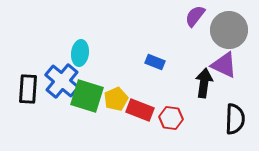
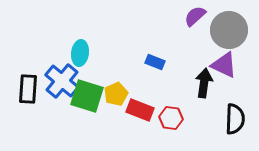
purple semicircle: rotated 10 degrees clockwise
yellow pentagon: moved 5 px up
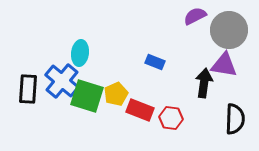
purple semicircle: rotated 15 degrees clockwise
purple triangle: rotated 16 degrees counterclockwise
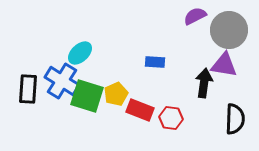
cyan ellipse: rotated 40 degrees clockwise
blue rectangle: rotated 18 degrees counterclockwise
blue cross: rotated 8 degrees counterclockwise
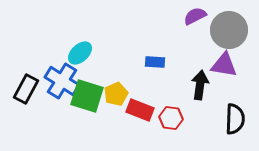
black arrow: moved 4 px left, 2 px down
black rectangle: moved 2 px left; rotated 24 degrees clockwise
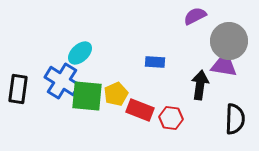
gray circle: moved 11 px down
black rectangle: moved 8 px left; rotated 20 degrees counterclockwise
green square: rotated 12 degrees counterclockwise
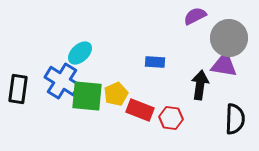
gray circle: moved 3 px up
